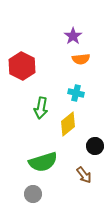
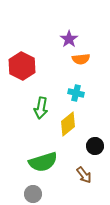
purple star: moved 4 px left, 3 px down
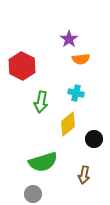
green arrow: moved 6 px up
black circle: moved 1 px left, 7 px up
brown arrow: rotated 48 degrees clockwise
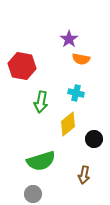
orange semicircle: rotated 18 degrees clockwise
red hexagon: rotated 16 degrees counterclockwise
green semicircle: moved 2 px left, 1 px up
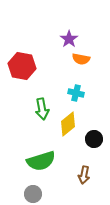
green arrow: moved 1 px right, 7 px down; rotated 20 degrees counterclockwise
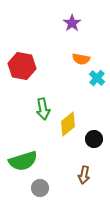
purple star: moved 3 px right, 16 px up
cyan cross: moved 21 px right, 15 px up; rotated 28 degrees clockwise
green arrow: moved 1 px right
green semicircle: moved 18 px left
gray circle: moved 7 px right, 6 px up
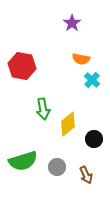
cyan cross: moved 5 px left, 2 px down
brown arrow: moved 2 px right; rotated 36 degrees counterclockwise
gray circle: moved 17 px right, 21 px up
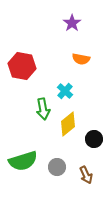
cyan cross: moved 27 px left, 11 px down
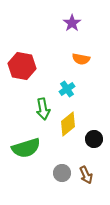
cyan cross: moved 2 px right, 2 px up; rotated 14 degrees clockwise
green semicircle: moved 3 px right, 13 px up
gray circle: moved 5 px right, 6 px down
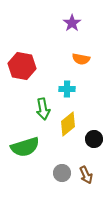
cyan cross: rotated 35 degrees clockwise
green semicircle: moved 1 px left, 1 px up
